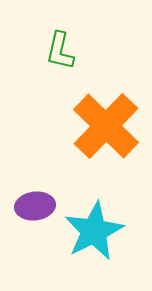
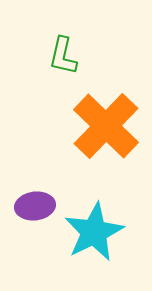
green L-shape: moved 3 px right, 5 px down
cyan star: moved 1 px down
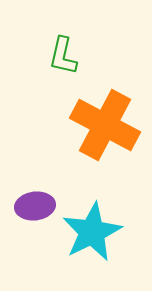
orange cross: moved 1 px left, 1 px up; rotated 16 degrees counterclockwise
cyan star: moved 2 px left
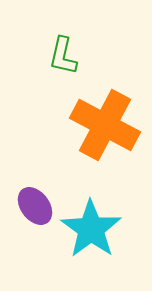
purple ellipse: rotated 60 degrees clockwise
cyan star: moved 1 px left, 3 px up; rotated 10 degrees counterclockwise
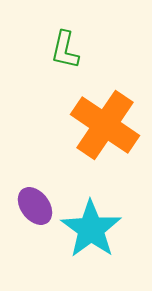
green L-shape: moved 2 px right, 6 px up
orange cross: rotated 6 degrees clockwise
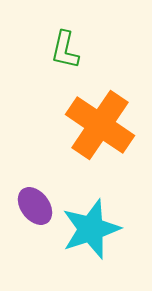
orange cross: moved 5 px left
cyan star: rotated 18 degrees clockwise
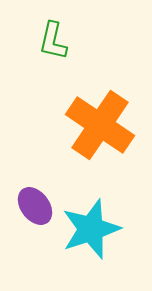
green L-shape: moved 12 px left, 9 px up
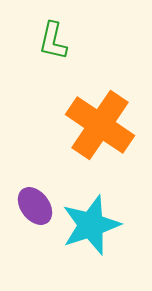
cyan star: moved 4 px up
